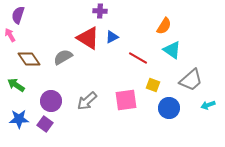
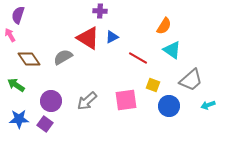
blue circle: moved 2 px up
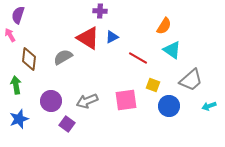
brown diamond: rotated 40 degrees clockwise
green arrow: rotated 48 degrees clockwise
gray arrow: rotated 20 degrees clockwise
cyan arrow: moved 1 px right, 1 px down
blue star: rotated 18 degrees counterclockwise
purple square: moved 22 px right
